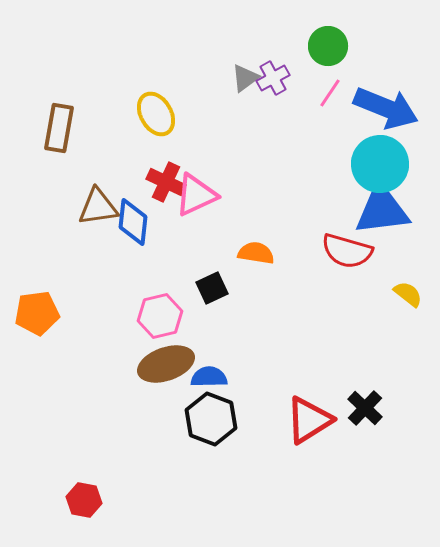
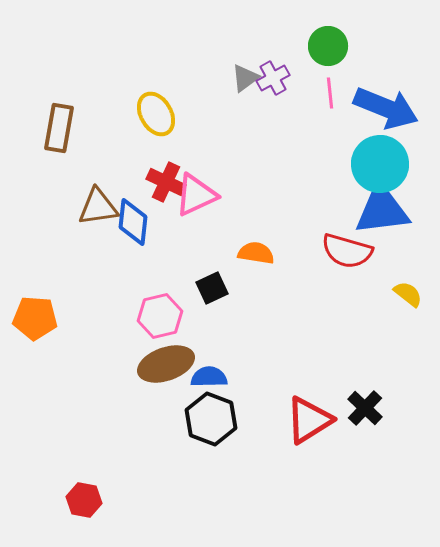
pink line: rotated 40 degrees counterclockwise
orange pentagon: moved 2 px left, 5 px down; rotated 12 degrees clockwise
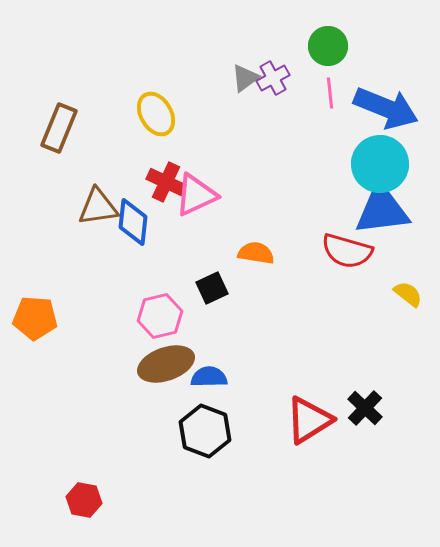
brown rectangle: rotated 12 degrees clockwise
black hexagon: moved 6 px left, 12 px down
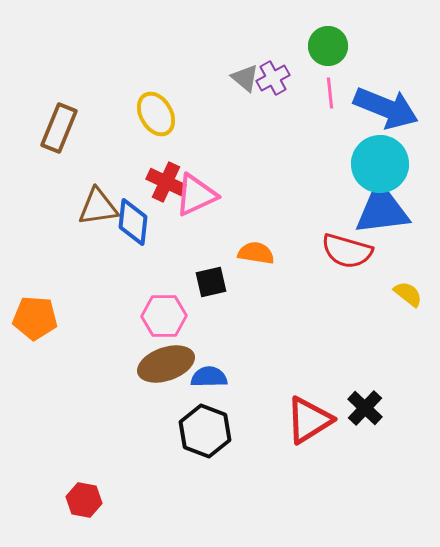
gray triangle: rotated 44 degrees counterclockwise
black square: moved 1 px left, 6 px up; rotated 12 degrees clockwise
pink hexagon: moved 4 px right; rotated 12 degrees clockwise
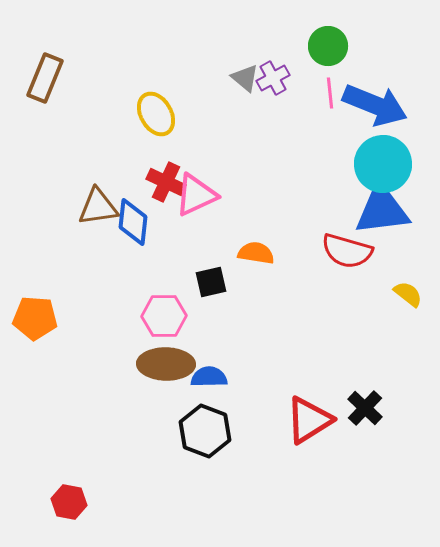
blue arrow: moved 11 px left, 3 px up
brown rectangle: moved 14 px left, 50 px up
cyan circle: moved 3 px right
brown ellipse: rotated 20 degrees clockwise
red hexagon: moved 15 px left, 2 px down
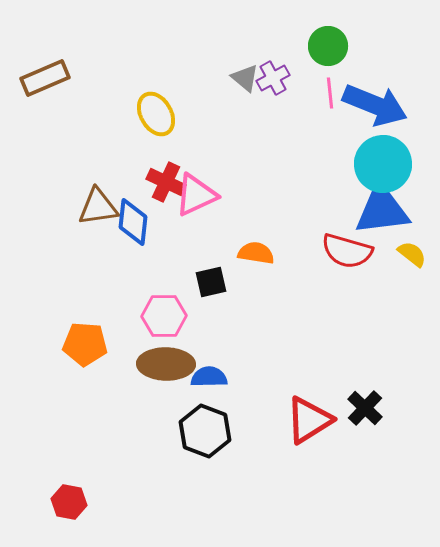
brown rectangle: rotated 45 degrees clockwise
yellow semicircle: moved 4 px right, 40 px up
orange pentagon: moved 50 px right, 26 px down
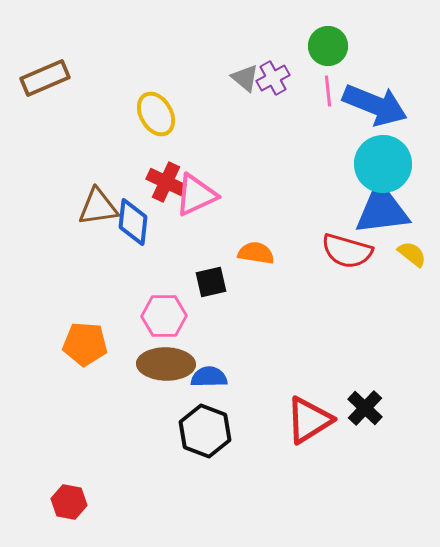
pink line: moved 2 px left, 2 px up
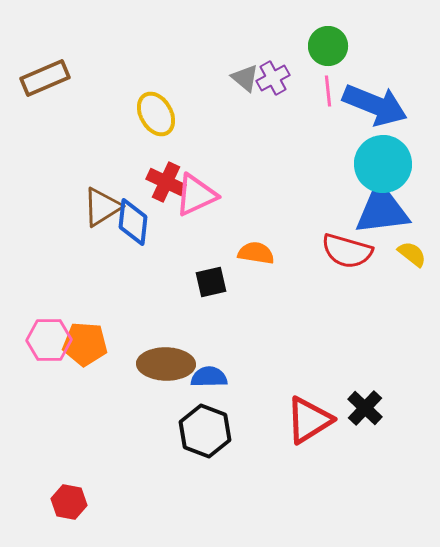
brown triangle: moved 4 px right; rotated 24 degrees counterclockwise
pink hexagon: moved 115 px left, 24 px down
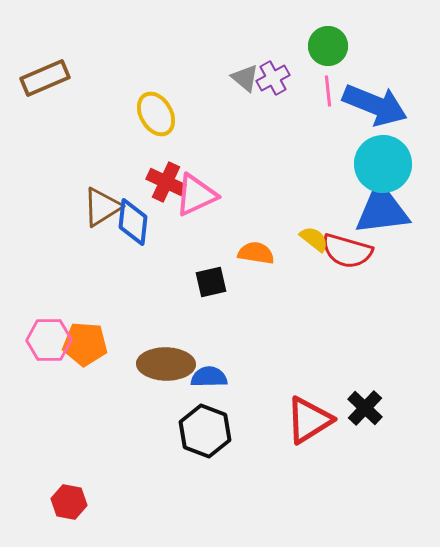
yellow semicircle: moved 98 px left, 15 px up
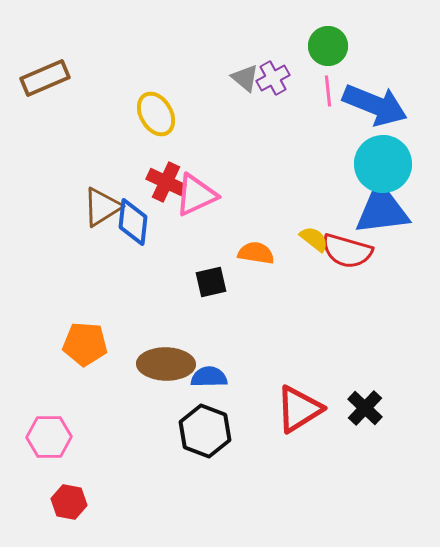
pink hexagon: moved 97 px down
red triangle: moved 10 px left, 11 px up
